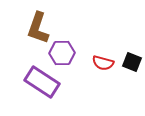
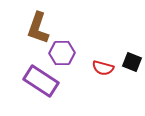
red semicircle: moved 5 px down
purple rectangle: moved 1 px left, 1 px up
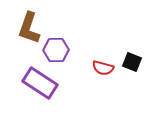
brown L-shape: moved 9 px left
purple hexagon: moved 6 px left, 3 px up
purple rectangle: moved 1 px left, 2 px down
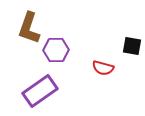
black square: moved 16 px up; rotated 12 degrees counterclockwise
purple rectangle: moved 8 px down; rotated 68 degrees counterclockwise
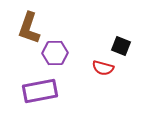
black square: moved 11 px left; rotated 12 degrees clockwise
purple hexagon: moved 1 px left, 3 px down
purple rectangle: rotated 24 degrees clockwise
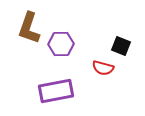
purple hexagon: moved 6 px right, 9 px up
purple rectangle: moved 16 px right
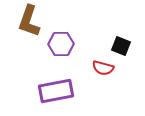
brown L-shape: moved 7 px up
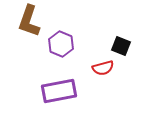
purple hexagon: rotated 25 degrees clockwise
red semicircle: rotated 30 degrees counterclockwise
purple rectangle: moved 3 px right
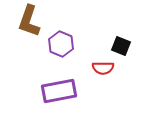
red semicircle: rotated 15 degrees clockwise
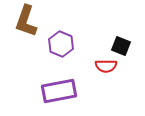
brown L-shape: moved 3 px left
red semicircle: moved 3 px right, 2 px up
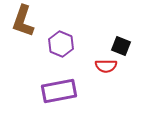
brown L-shape: moved 3 px left
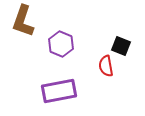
red semicircle: rotated 80 degrees clockwise
